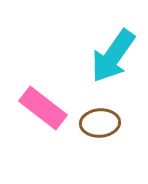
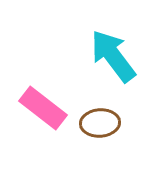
cyan arrow: rotated 108 degrees clockwise
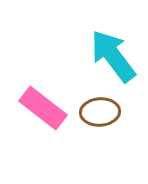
brown ellipse: moved 11 px up
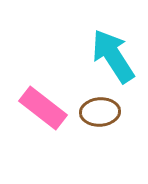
cyan arrow: rotated 4 degrees clockwise
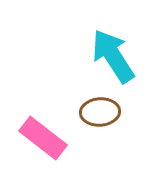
pink rectangle: moved 30 px down
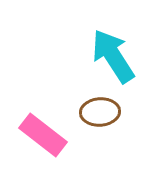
pink rectangle: moved 3 px up
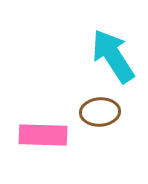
pink rectangle: rotated 36 degrees counterclockwise
